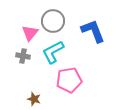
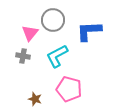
gray circle: moved 1 px up
blue L-shape: moved 4 px left; rotated 72 degrees counterclockwise
cyan L-shape: moved 4 px right, 4 px down
pink pentagon: moved 9 px down; rotated 25 degrees clockwise
brown star: moved 1 px right
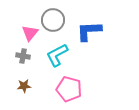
cyan L-shape: moved 1 px up
brown star: moved 11 px left, 13 px up; rotated 24 degrees counterclockwise
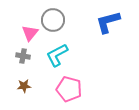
blue L-shape: moved 19 px right, 9 px up; rotated 12 degrees counterclockwise
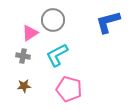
pink triangle: rotated 18 degrees clockwise
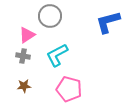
gray circle: moved 3 px left, 4 px up
pink triangle: moved 3 px left, 2 px down
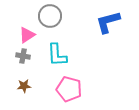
cyan L-shape: rotated 65 degrees counterclockwise
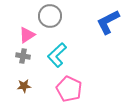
blue L-shape: rotated 12 degrees counterclockwise
cyan L-shape: rotated 50 degrees clockwise
pink pentagon: rotated 10 degrees clockwise
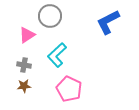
gray cross: moved 1 px right, 9 px down
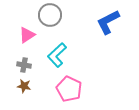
gray circle: moved 1 px up
brown star: rotated 16 degrees clockwise
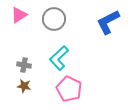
gray circle: moved 4 px right, 4 px down
pink triangle: moved 8 px left, 20 px up
cyan L-shape: moved 2 px right, 3 px down
